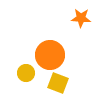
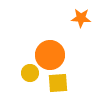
yellow circle: moved 4 px right
yellow square: rotated 25 degrees counterclockwise
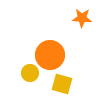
orange star: moved 1 px right
yellow square: moved 4 px right, 1 px down; rotated 20 degrees clockwise
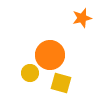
orange star: rotated 18 degrees counterclockwise
yellow square: moved 1 px left, 1 px up
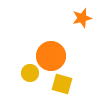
orange circle: moved 1 px right, 1 px down
yellow square: moved 1 px right, 1 px down
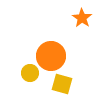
orange star: rotated 24 degrees counterclockwise
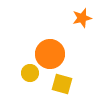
orange star: rotated 24 degrees clockwise
orange circle: moved 1 px left, 2 px up
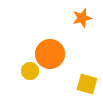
yellow circle: moved 2 px up
yellow square: moved 25 px right
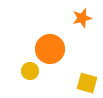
orange circle: moved 5 px up
yellow square: moved 1 px up
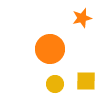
yellow circle: moved 25 px right, 13 px down
yellow square: moved 1 px left, 2 px up; rotated 15 degrees counterclockwise
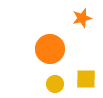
yellow square: moved 2 px up
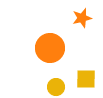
orange circle: moved 1 px up
yellow circle: moved 1 px right, 3 px down
